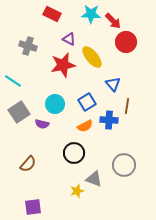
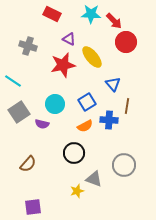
red arrow: moved 1 px right
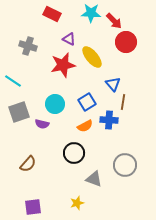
cyan star: moved 1 px up
brown line: moved 4 px left, 4 px up
gray square: rotated 15 degrees clockwise
gray circle: moved 1 px right
yellow star: moved 12 px down
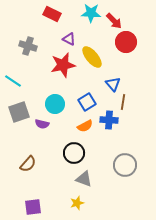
gray triangle: moved 10 px left
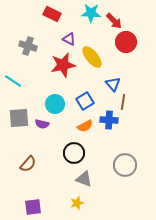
blue square: moved 2 px left, 1 px up
gray square: moved 6 px down; rotated 15 degrees clockwise
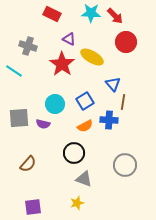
red arrow: moved 1 px right, 5 px up
yellow ellipse: rotated 20 degrees counterclockwise
red star: moved 1 px left, 1 px up; rotated 25 degrees counterclockwise
cyan line: moved 1 px right, 10 px up
purple semicircle: moved 1 px right
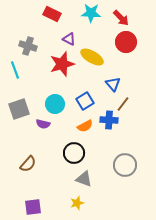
red arrow: moved 6 px right, 2 px down
red star: rotated 20 degrees clockwise
cyan line: moved 1 px right, 1 px up; rotated 36 degrees clockwise
brown line: moved 2 px down; rotated 28 degrees clockwise
gray square: moved 9 px up; rotated 15 degrees counterclockwise
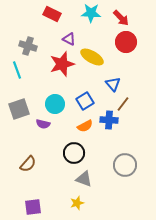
cyan line: moved 2 px right
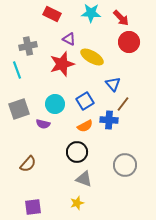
red circle: moved 3 px right
gray cross: rotated 30 degrees counterclockwise
black circle: moved 3 px right, 1 px up
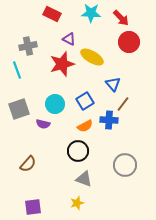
black circle: moved 1 px right, 1 px up
